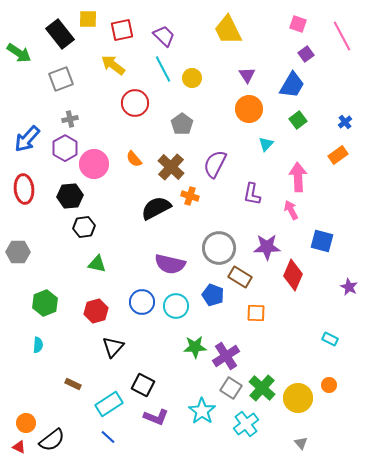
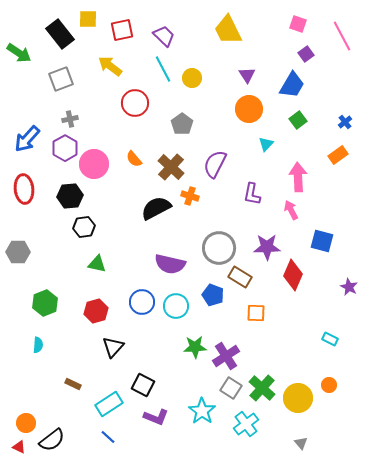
yellow arrow at (113, 65): moved 3 px left, 1 px down
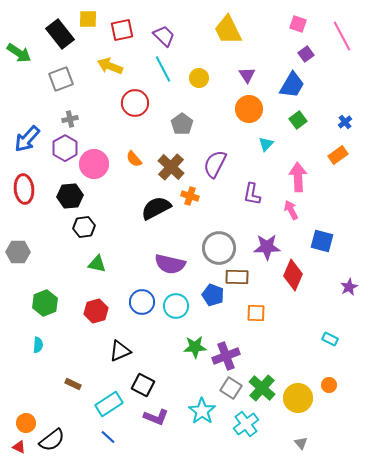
yellow arrow at (110, 66): rotated 15 degrees counterclockwise
yellow circle at (192, 78): moved 7 px right
brown rectangle at (240, 277): moved 3 px left; rotated 30 degrees counterclockwise
purple star at (349, 287): rotated 18 degrees clockwise
black triangle at (113, 347): moved 7 px right, 4 px down; rotated 25 degrees clockwise
purple cross at (226, 356): rotated 12 degrees clockwise
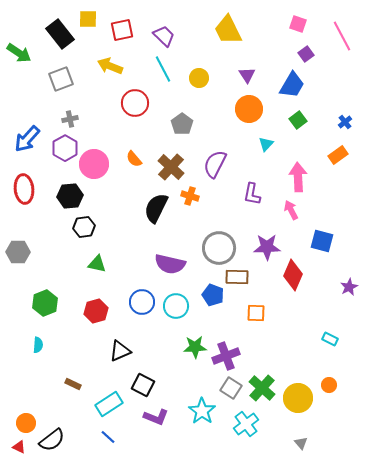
black semicircle at (156, 208): rotated 36 degrees counterclockwise
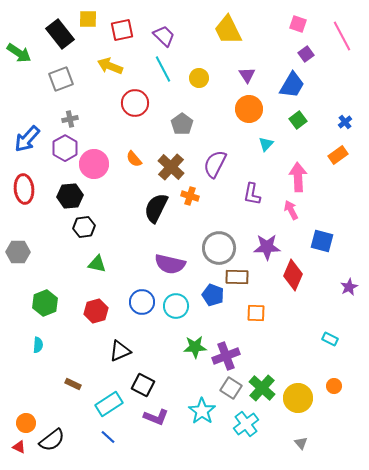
orange circle at (329, 385): moved 5 px right, 1 px down
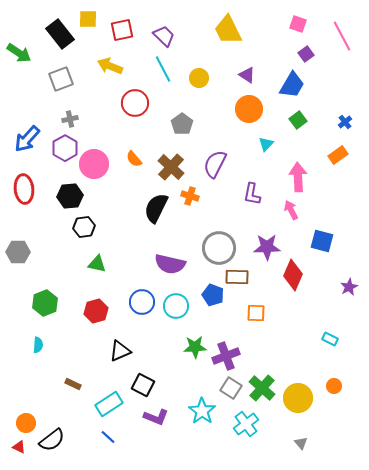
purple triangle at (247, 75): rotated 24 degrees counterclockwise
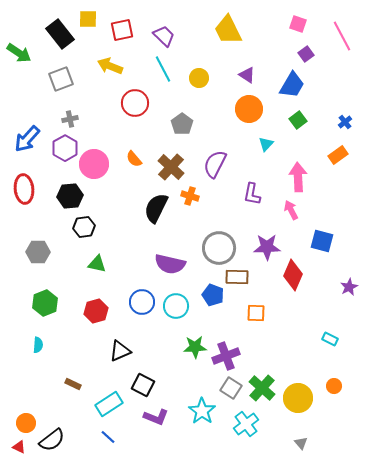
gray hexagon at (18, 252): moved 20 px right
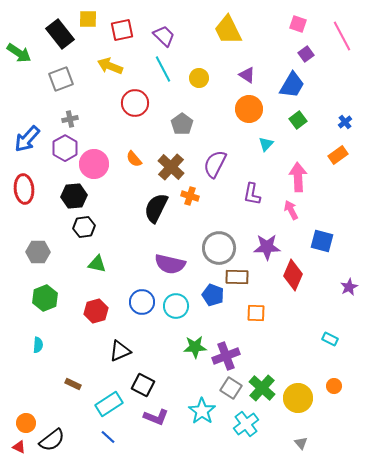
black hexagon at (70, 196): moved 4 px right
green hexagon at (45, 303): moved 5 px up
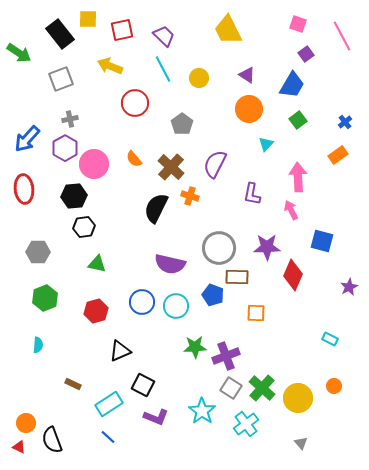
black semicircle at (52, 440): rotated 108 degrees clockwise
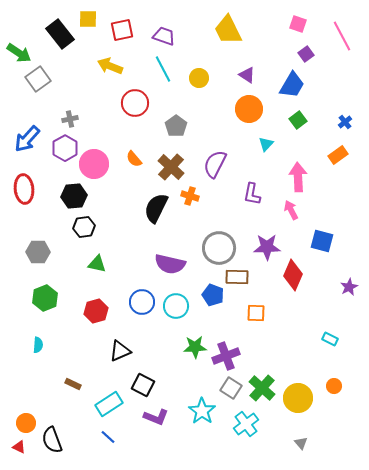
purple trapezoid at (164, 36): rotated 25 degrees counterclockwise
gray square at (61, 79): moved 23 px left; rotated 15 degrees counterclockwise
gray pentagon at (182, 124): moved 6 px left, 2 px down
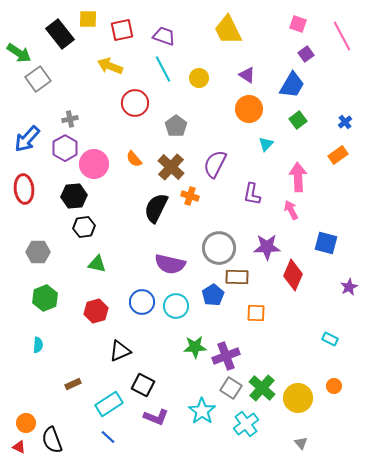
blue square at (322, 241): moved 4 px right, 2 px down
blue pentagon at (213, 295): rotated 20 degrees clockwise
brown rectangle at (73, 384): rotated 49 degrees counterclockwise
